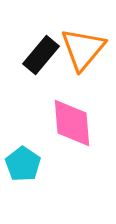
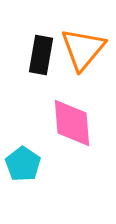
black rectangle: rotated 30 degrees counterclockwise
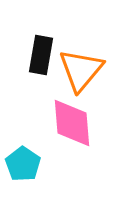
orange triangle: moved 2 px left, 21 px down
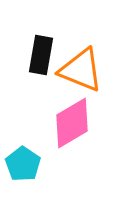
orange triangle: rotated 48 degrees counterclockwise
pink diamond: rotated 64 degrees clockwise
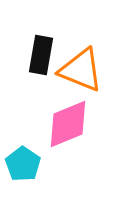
pink diamond: moved 4 px left, 1 px down; rotated 8 degrees clockwise
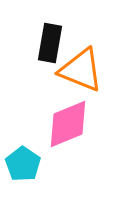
black rectangle: moved 9 px right, 12 px up
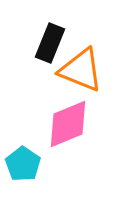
black rectangle: rotated 12 degrees clockwise
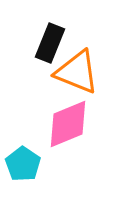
orange triangle: moved 4 px left, 2 px down
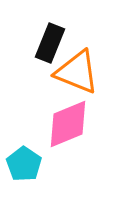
cyan pentagon: moved 1 px right
